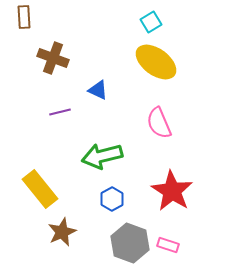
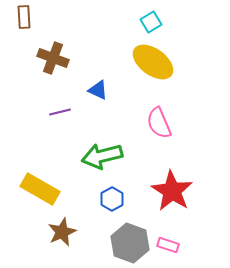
yellow ellipse: moved 3 px left
yellow rectangle: rotated 21 degrees counterclockwise
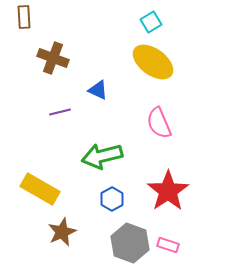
red star: moved 4 px left; rotated 6 degrees clockwise
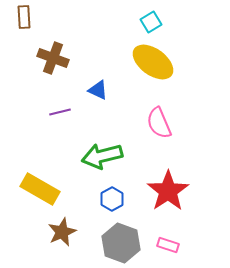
gray hexagon: moved 9 px left
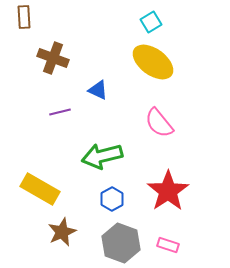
pink semicircle: rotated 16 degrees counterclockwise
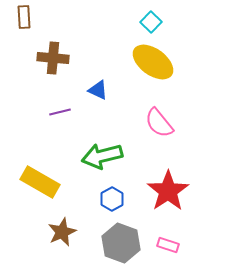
cyan square: rotated 15 degrees counterclockwise
brown cross: rotated 16 degrees counterclockwise
yellow rectangle: moved 7 px up
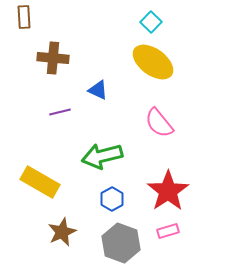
pink rectangle: moved 14 px up; rotated 35 degrees counterclockwise
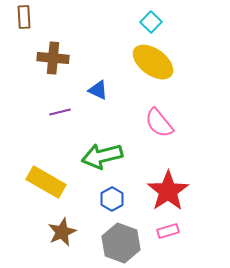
yellow rectangle: moved 6 px right
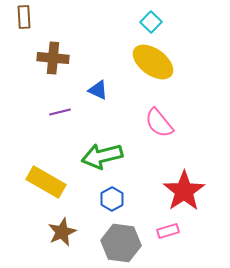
red star: moved 16 px right
gray hexagon: rotated 12 degrees counterclockwise
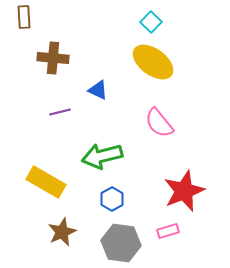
red star: rotated 12 degrees clockwise
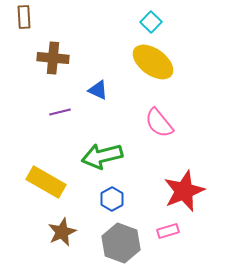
gray hexagon: rotated 12 degrees clockwise
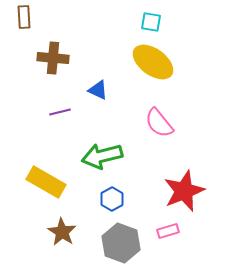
cyan square: rotated 35 degrees counterclockwise
brown star: rotated 16 degrees counterclockwise
